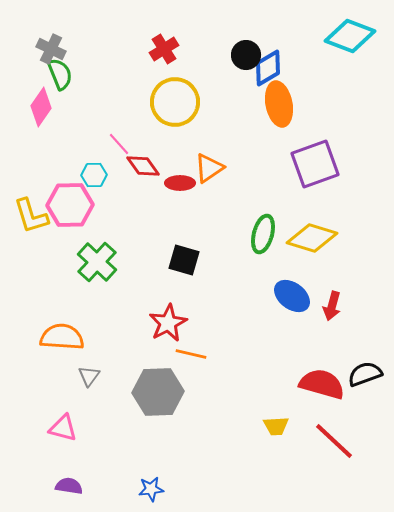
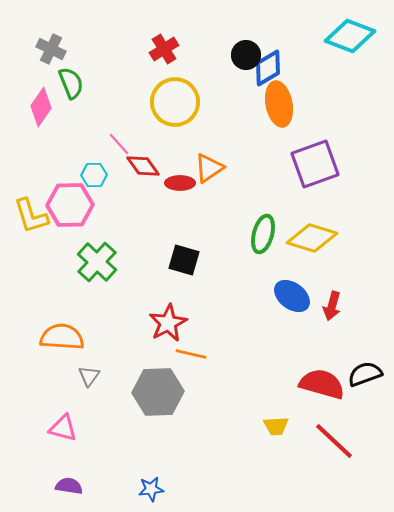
green semicircle: moved 11 px right, 9 px down
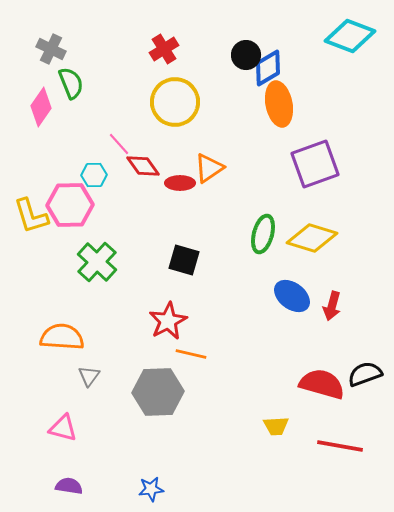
red star: moved 2 px up
red line: moved 6 px right, 5 px down; rotated 33 degrees counterclockwise
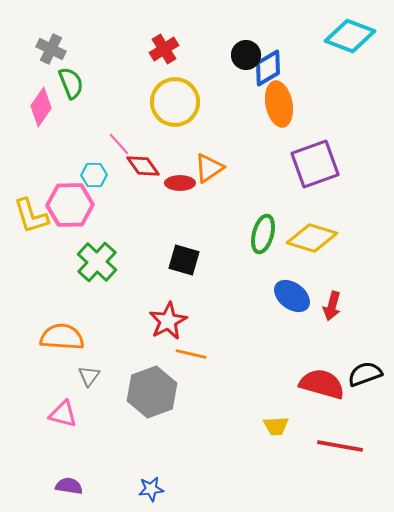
gray hexagon: moved 6 px left; rotated 18 degrees counterclockwise
pink triangle: moved 14 px up
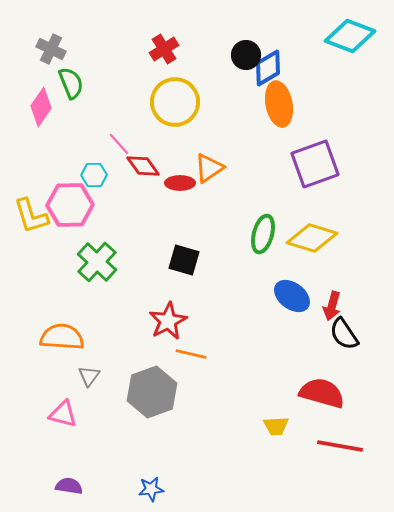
black semicircle: moved 21 px left, 40 px up; rotated 104 degrees counterclockwise
red semicircle: moved 9 px down
